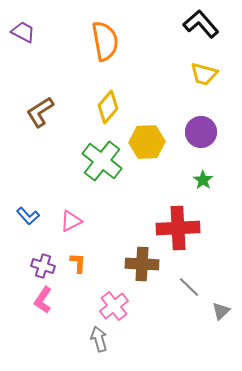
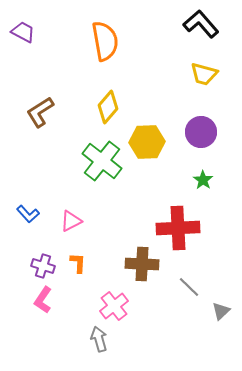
blue L-shape: moved 2 px up
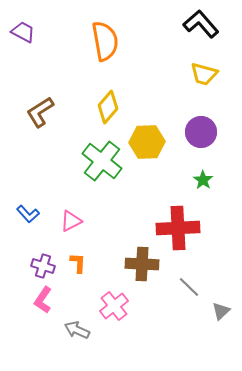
gray arrow: moved 22 px left, 9 px up; rotated 50 degrees counterclockwise
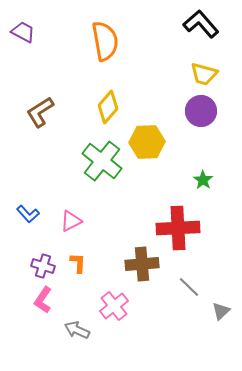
purple circle: moved 21 px up
brown cross: rotated 8 degrees counterclockwise
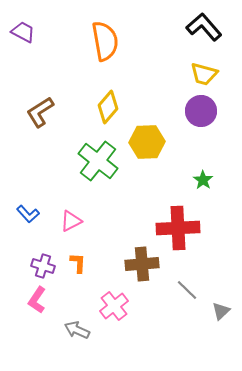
black L-shape: moved 3 px right, 3 px down
green cross: moved 4 px left
gray line: moved 2 px left, 3 px down
pink L-shape: moved 6 px left
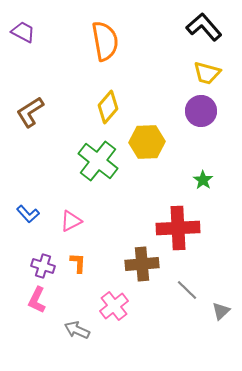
yellow trapezoid: moved 3 px right, 1 px up
brown L-shape: moved 10 px left
pink L-shape: rotated 8 degrees counterclockwise
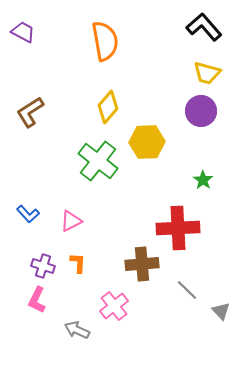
gray triangle: rotated 30 degrees counterclockwise
